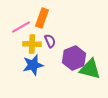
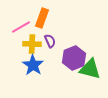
blue star: rotated 25 degrees counterclockwise
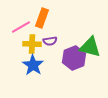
purple semicircle: rotated 104 degrees clockwise
green triangle: moved 22 px up
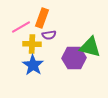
purple semicircle: moved 1 px left, 6 px up
purple hexagon: rotated 20 degrees clockwise
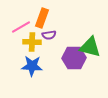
yellow cross: moved 2 px up
blue star: moved 1 px left, 1 px down; rotated 30 degrees counterclockwise
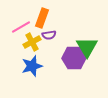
yellow cross: rotated 30 degrees counterclockwise
green triangle: moved 3 px left; rotated 45 degrees clockwise
blue star: rotated 20 degrees counterclockwise
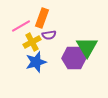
pink line: moved 1 px up
blue star: moved 4 px right, 4 px up
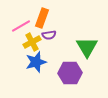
purple hexagon: moved 4 px left, 15 px down
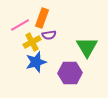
pink line: moved 1 px left, 1 px up
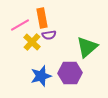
orange rectangle: rotated 30 degrees counterclockwise
yellow cross: rotated 18 degrees counterclockwise
green triangle: rotated 20 degrees clockwise
blue star: moved 5 px right, 14 px down
